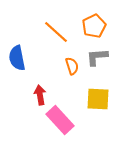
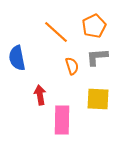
pink rectangle: moved 2 px right; rotated 44 degrees clockwise
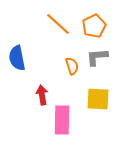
orange line: moved 2 px right, 8 px up
red arrow: moved 2 px right
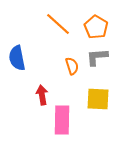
orange pentagon: moved 2 px right, 1 px down; rotated 15 degrees counterclockwise
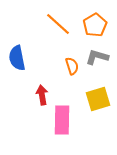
orange pentagon: moved 1 px left, 2 px up; rotated 10 degrees clockwise
gray L-shape: rotated 20 degrees clockwise
yellow square: rotated 20 degrees counterclockwise
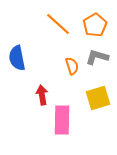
yellow square: moved 1 px up
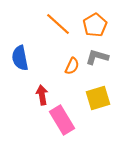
blue semicircle: moved 3 px right
orange semicircle: rotated 42 degrees clockwise
pink rectangle: rotated 32 degrees counterclockwise
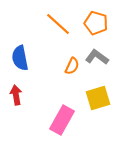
orange pentagon: moved 1 px right, 2 px up; rotated 25 degrees counterclockwise
gray L-shape: rotated 20 degrees clockwise
red arrow: moved 26 px left
pink rectangle: rotated 60 degrees clockwise
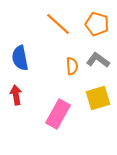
orange pentagon: moved 1 px right, 1 px down
gray L-shape: moved 1 px right, 3 px down
orange semicircle: rotated 30 degrees counterclockwise
pink rectangle: moved 4 px left, 6 px up
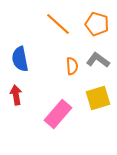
blue semicircle: moved 1 px down
pink rectangle: rotated 12 degrees clockwise
